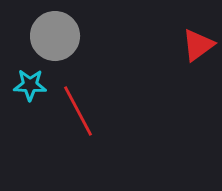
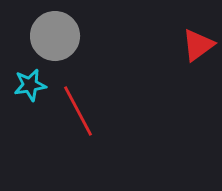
cyan star: rotated 12 degrees counterclockwise
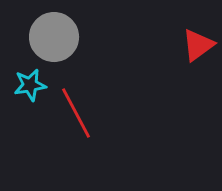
gray circle: moved 1 px left, 1 px down
red line: moved 2 px left, 2 px down
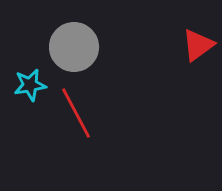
gray circle: moved 20 px right, 10 px down
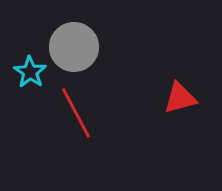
red triangle: moved 18 px left, 53 px down; rotated 21 degrees clockwise
cyan star: moved 13 px up; rotated 28 degrees counterclockwise
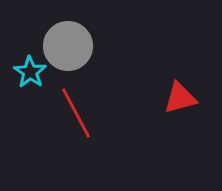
gray circle: moved 6 px left, 1 px up
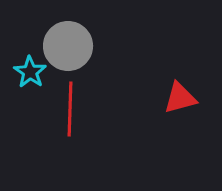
red line: moved 6 px left, 4 px up; rotated 30 degrees clockwise
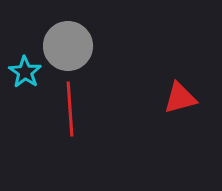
cyan star: moved 5 px left
red line: rotated 6 degrees counterclockwise
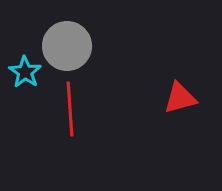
gray circle: moved 1 px left
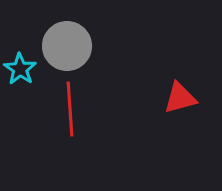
cyan star: moved 5 px left, 3 px up
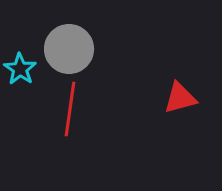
gray circle: moved 2 px right, 3 px down
red line: rotated 12 degrees clockwise
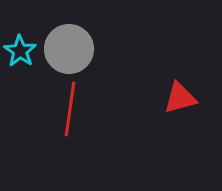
cyan star: moved 18 px up
